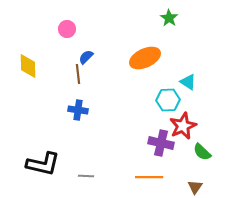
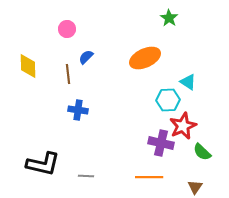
brown line: moved 10 px left
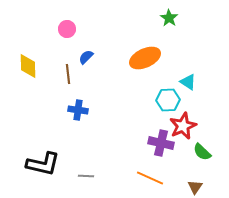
orange line: moved 1 px right, 1 px down; rotated 24 degrees clockwise
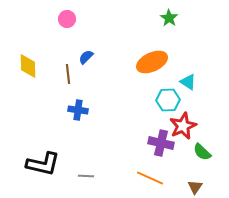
pink circle: moved 10 px up
orange ellipse: moved 7 px right, 4 px down
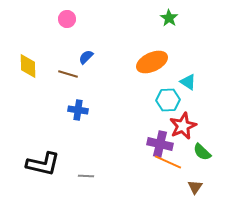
brown line: rotated 66 degrees counterclockwise
purple cross: moved 1 px left, 1 px down
orange line: moved 18 px right, 16 px up
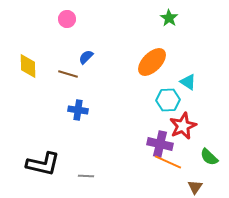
orange ellipse: rotated 20 degrees counterclockwise
green semicircle: moved 7 px right, 5 px down
